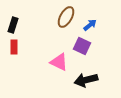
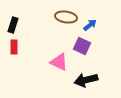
brown ellipse: rotated 70 degrees clockwise
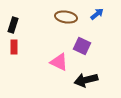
blue arrow: moved 7 px right, 11 px up
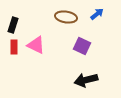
pink triangle: moved 23 px left, 17 px up
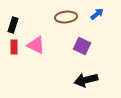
brown ellipse: rotated 15 degrees counterclockwise
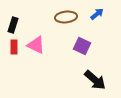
black arrow: moved 9 px right; rotated 125 degrees counterclockwise
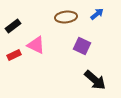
black rectangle: moved 1 px down; rotated 35 degrees clockwise
red rectangle: moved 8 px down; rotated 64 degrees clockwise
